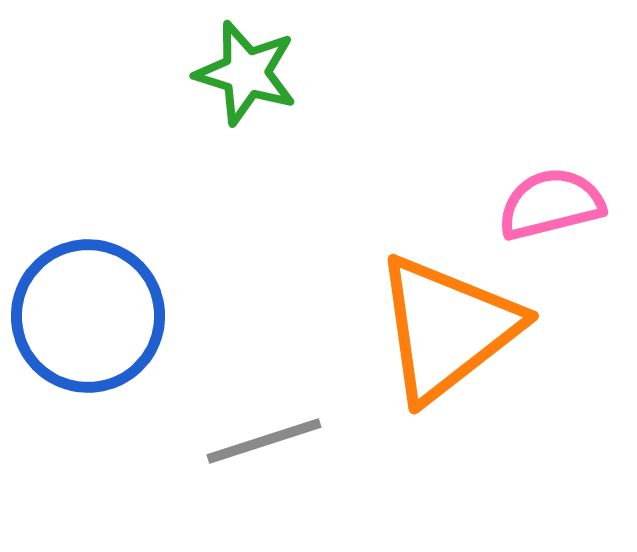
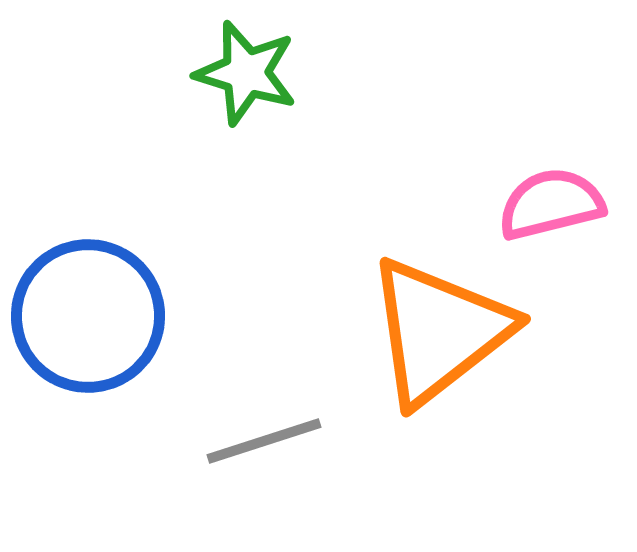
orange triangle: moved 8 px left, 3 px down
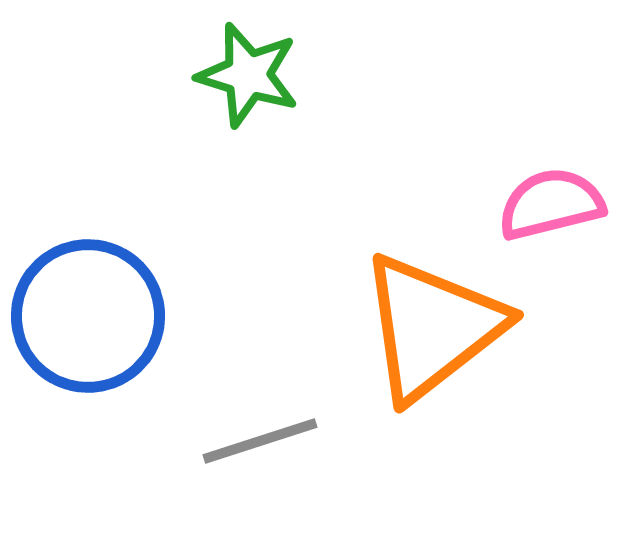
green star: moved 2 px right, 2 px down
orange triangle: moved 7 px left, 4 px up
gray line: moved 4 px left
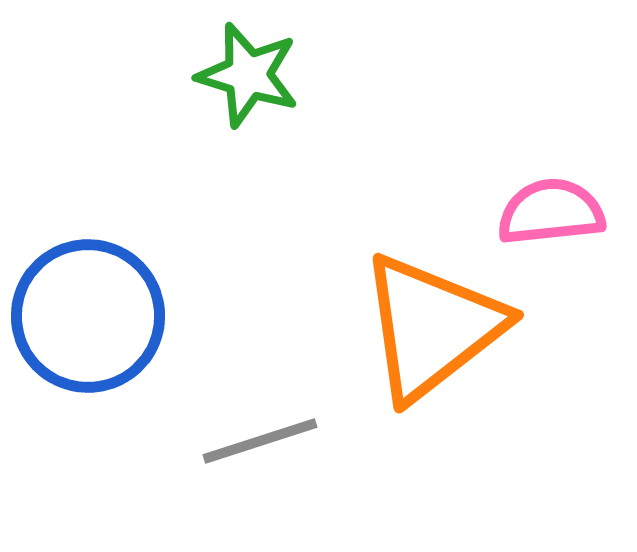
pink semicircle: moved 8 px down; rotated 8 degrees clockwise
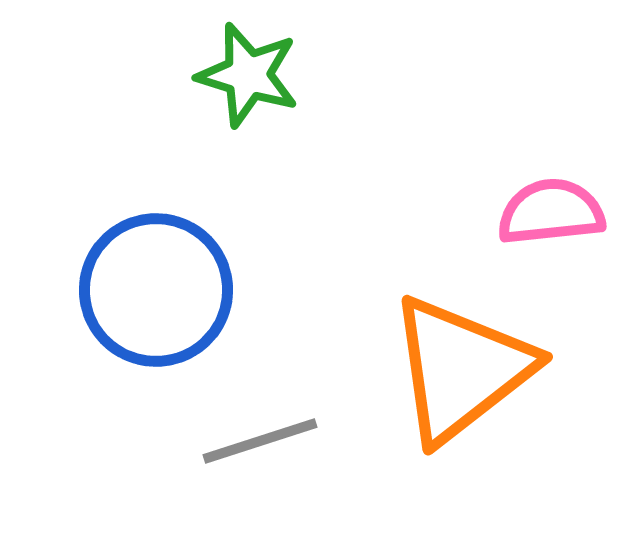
blue circle: moved 68 px right, 26 px up
orange triangle: moved 29 px right, 42 px down
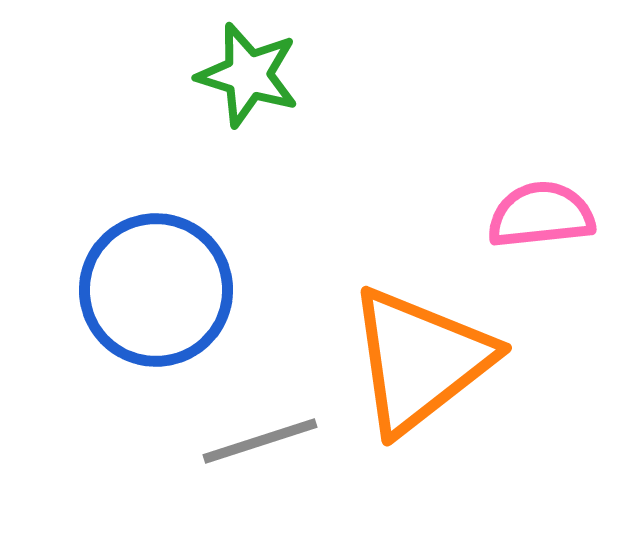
pink semicircle: moved 10 px left, 3 px down
orange triangle: moved 41 px left, 9 px up
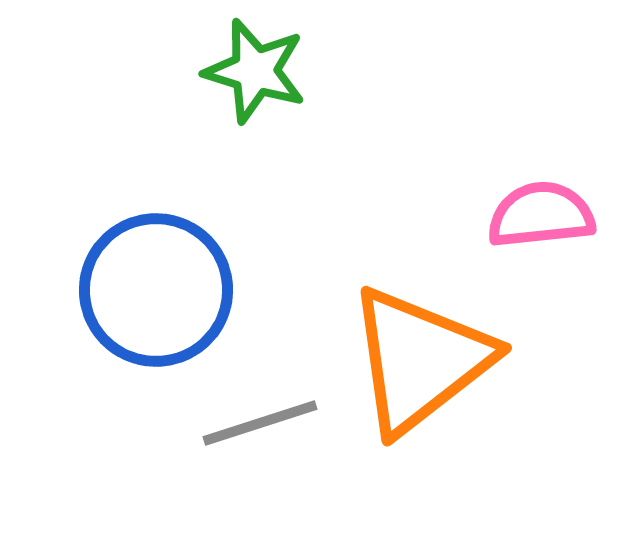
green star: moved 7 px right, 4 px up
gray line: moved 18 px up
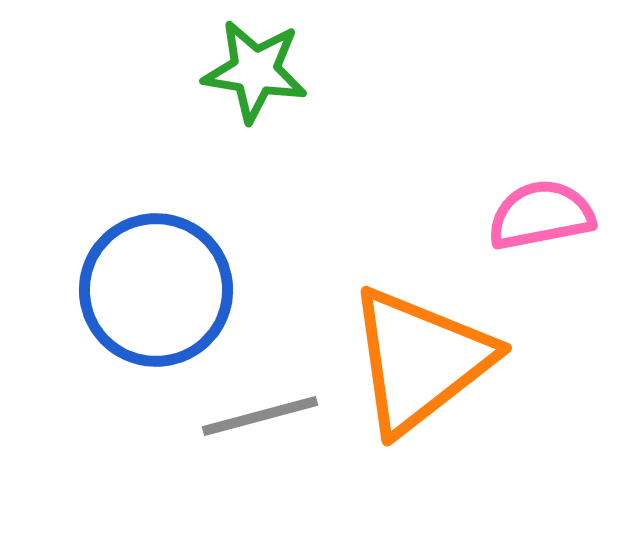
green star: rotated 8 degrees counterclockwise
pink semicircle: rotated 5 degrees counterclockwise
gray line: moved 7 px up; rotated 3 degrees clockwise
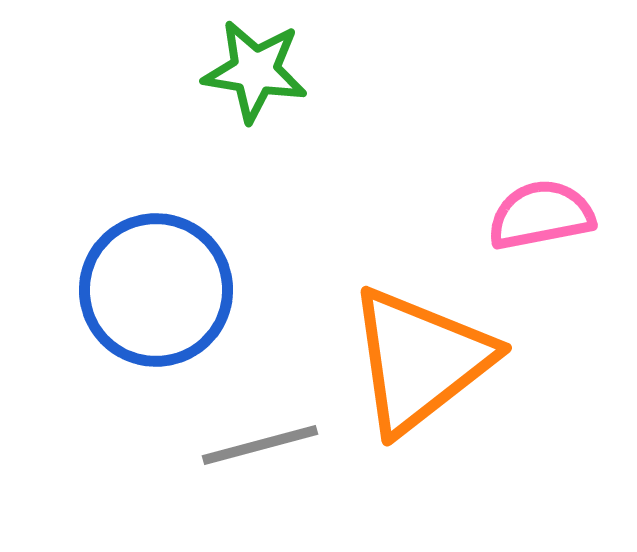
gray line: moved 29 px down
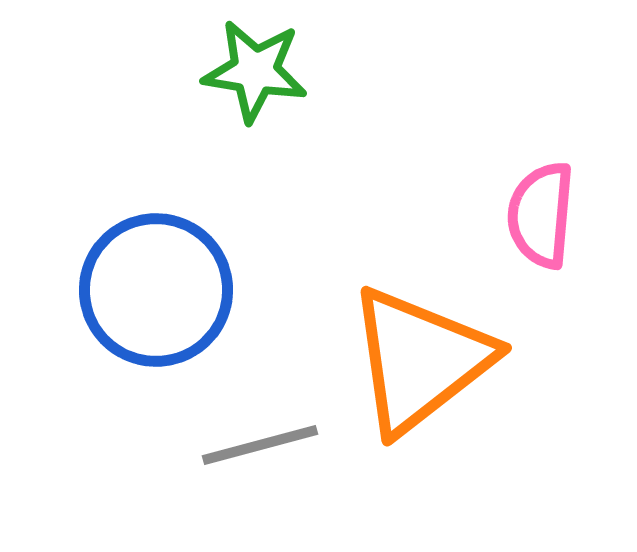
pink semicircle: rotated 74 degrees counterclockwise
